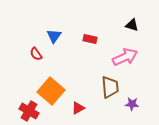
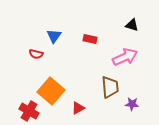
red semicircle: rotated 40 degrees counterclockwise
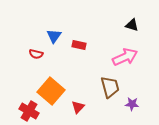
red rectangle: moved 11 px left, 6 px down
brown trapezoid: rotated 10 degrees counterclockwise
red triangle: moved 1 px up; rotated 16 degrees counterclockwise
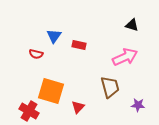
orange square: rotated 24 degrees counterclockwise
purple star: moved 6 px right, 1 px down
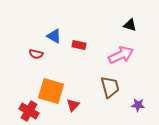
black triangle: moved 2 px left
blue triangle: rotated 35 degrees counterclockwise
pink arrow: moved 4 px left, 2 px up
red triangle: moved 5 px left, 2 px up
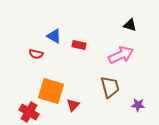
red cross: moved 1 px down
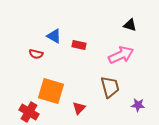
red triangle: moved 6 px right, 3 px down
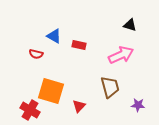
red triangle: moved 2 px up
red cross: moved 1 px right, 2 px up
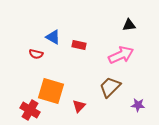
black triangle: moved 1 px left; rotated 24 degrees counterclockwise
blue triangle: moved 1 px left, 1 px down
brown trapezoid: rotated 120 degrees counterclockwise
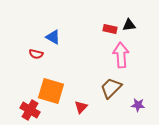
red rectangle: moved 31 px right, 16 px up
pink arrow: rotated 70 degrees counterclockwise
brown trapezoid: moved 1 px right, 1 px down
red triangle: moved 2 px right, 1 px down
